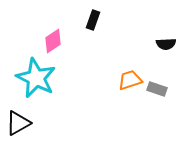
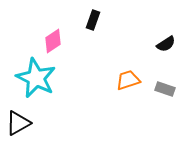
black semicircle: rotated 30 degrees counterclockwise
orange trapezoid: moved 2 px left
gray rectangle: moved 8 px right
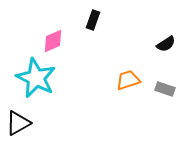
pink diamond: rotated 10 degrees clockwise
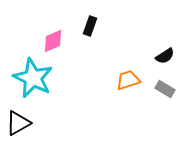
black rectangle: moved 3 px left, 6 px down
black semicircle: moved 1 px left, 12 px down
cyan star: moved 3 px left
gray rectangle: rotated 12 degrees clockwise
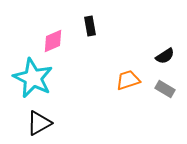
black rectangle: rotated 30 degrees counterclockwise
black triangle: moved 21 px right
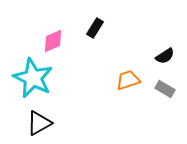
black rectangle: moved 5 px right, 2 px down; rotated 42 degrees clockwise
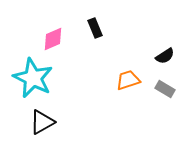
black rectangle: rotated 54 degrees counterclockwise
pink diamond: moved 2 px up
black triangle: moved 3 px right, 1 px up
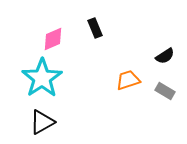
cyan star: moved 9 px right; rotated 12 degrees clockwise
gray rectangle: moved 2 px down
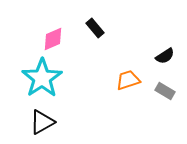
black rectangle: rotated 18 degrees counterclockwise
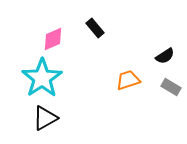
gray rectangle: moved 6 px right, 4 px up
black triangle: moved 3 px right, 4 px up
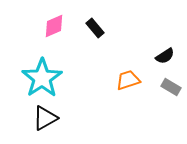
pink diamond: moved 1 px right, 13 px up
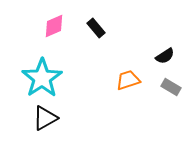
black rectangle: moved 1 px right
